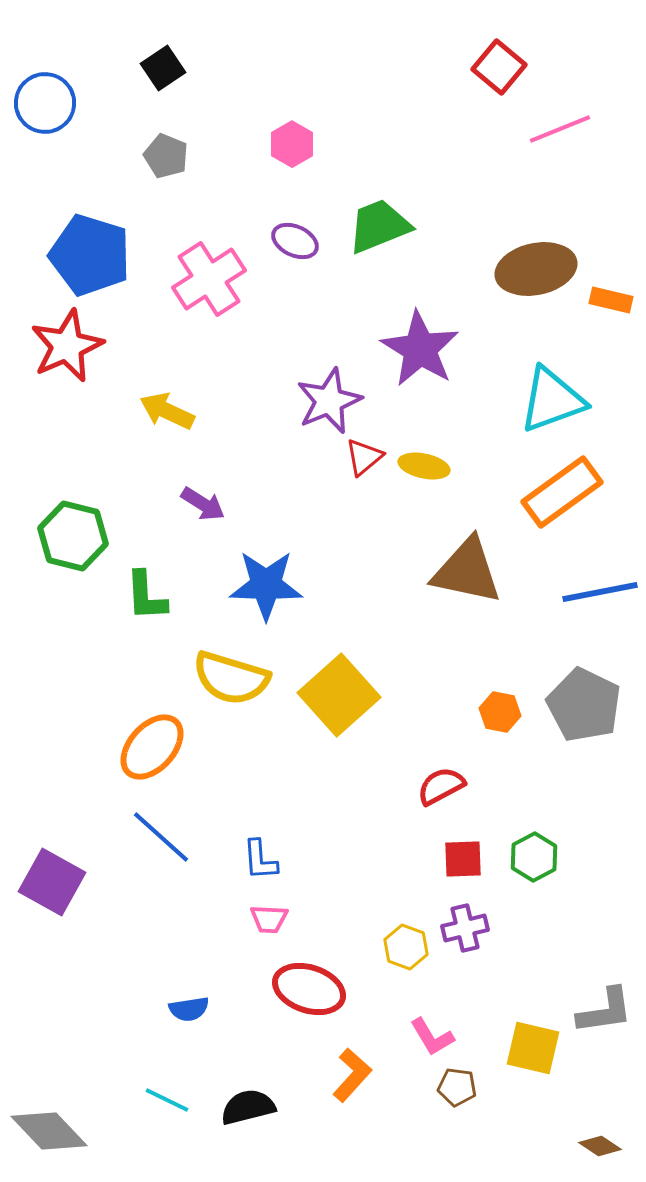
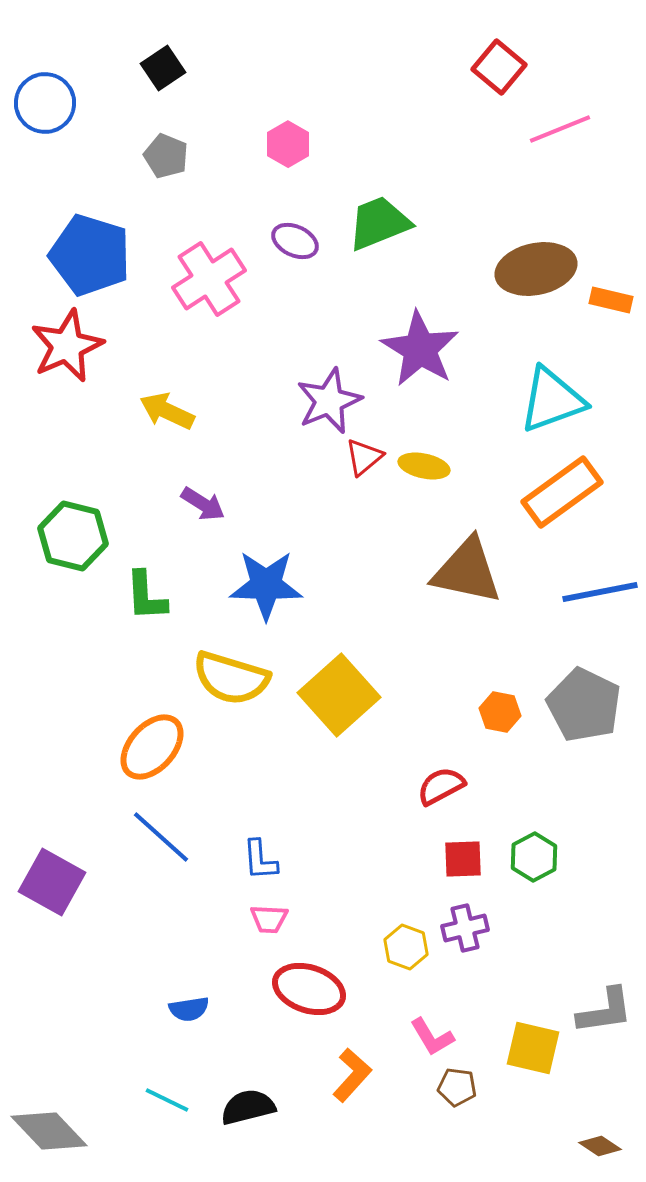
pink hexagon at (292, 144): moved 4 px left
green trapezoid at (379, 226): moved 3 px up
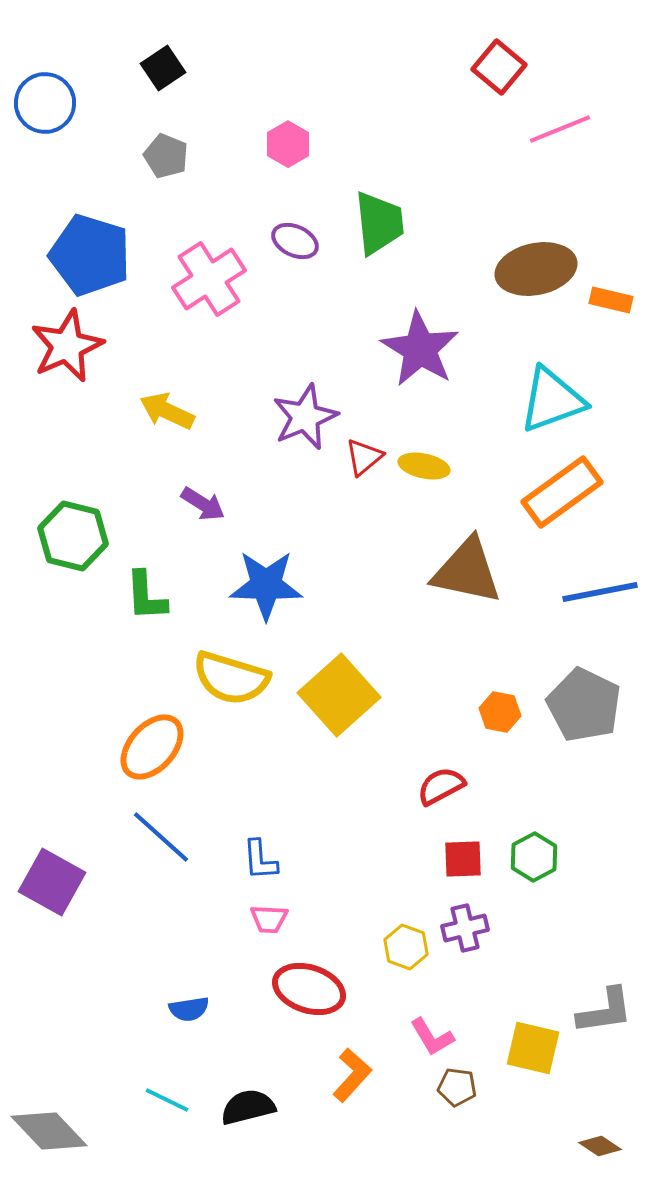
green trapezoid at (379, 223): rotated 106 degrees clockwise
purple star at (329, 401): moved 24 px left, 16 px down
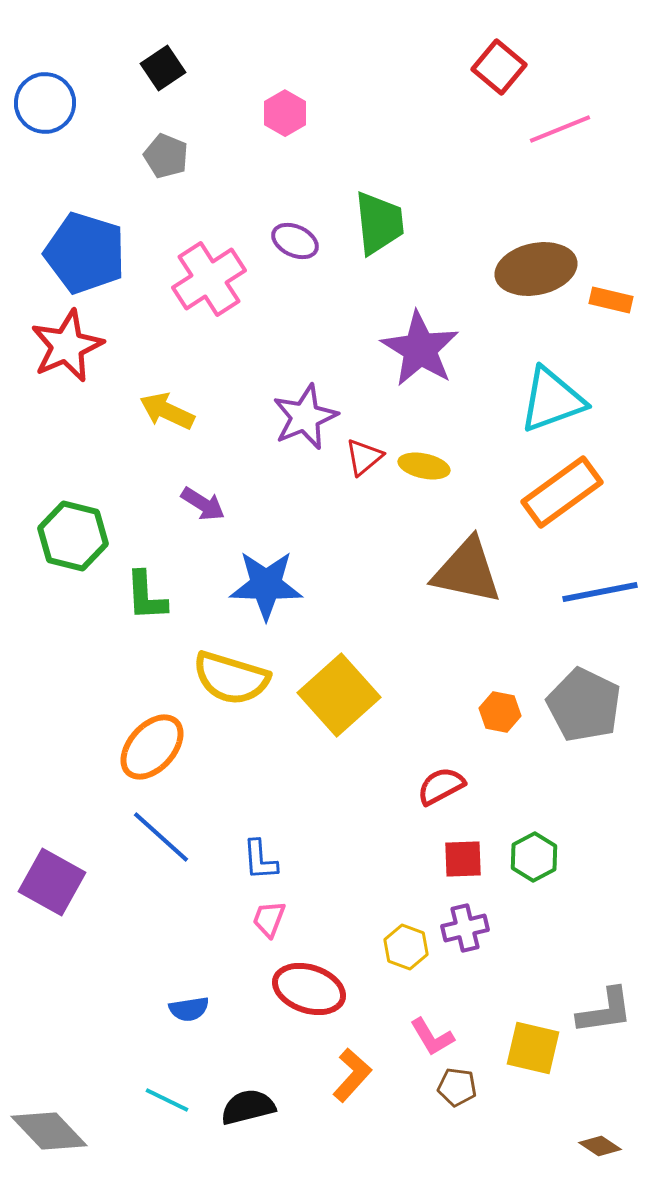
pink hexagon at (288, 144): moved 3 px left, 31 px up
blue pentagon at (90, 255): moved 5 px left, 2 px up
pink trapezoid at (269, 919): rotated 108 degrees clockwise
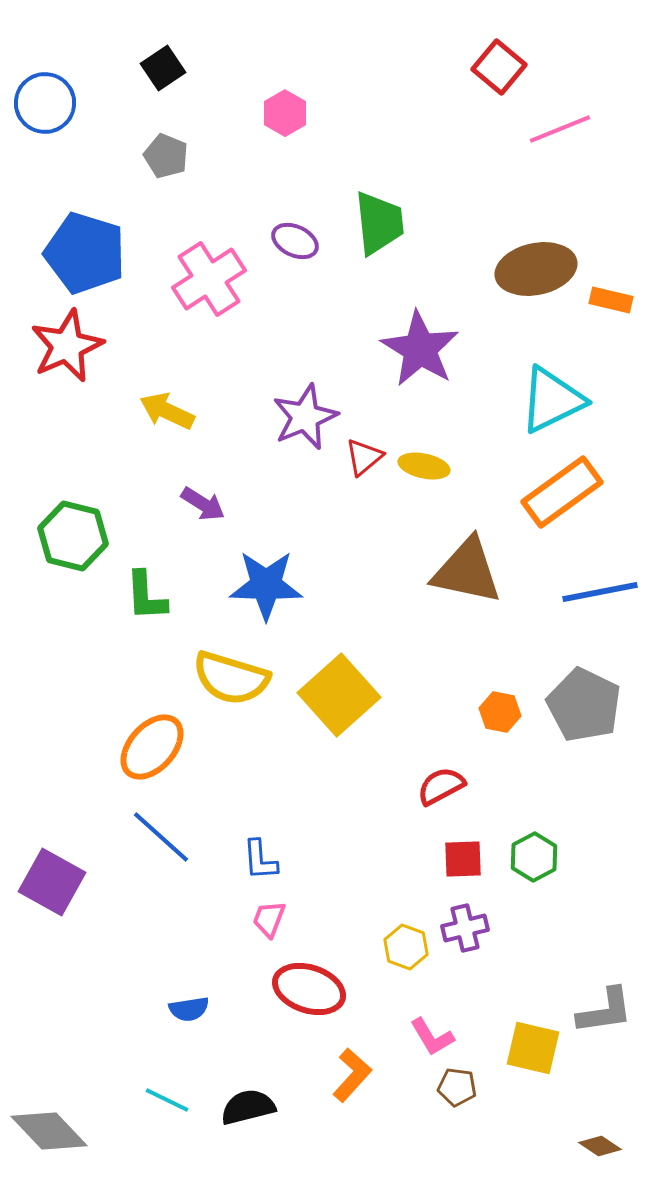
cyan triangle at (552, 400): rotated 6 degrees counterclockwise
